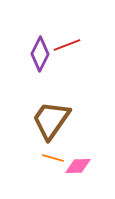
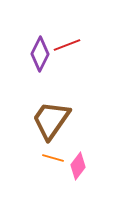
pink diamond: rotated 52 degrees counterclockwise
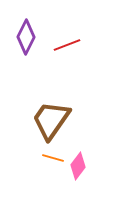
purple diamond: moved 14 px left, 17 px up
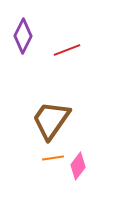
purple diamond: moved 3 px left, 1 px up
red line: moved 5 px down
orange line: rotated 25 degrees counterclockwise
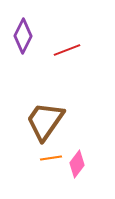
brown trapezoid: moved 6 px left, 1 px down
orange line: moved 2 px left
pink diamond: moved 1 px left, 2 px up
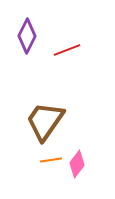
purple diamond: moved 4 px right
orange line: moved 2 px down
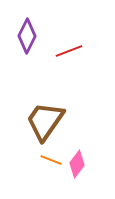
red line: moved 2 px right, 1 px down
orange line: rotated 30 degrees clockwise
